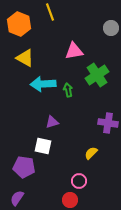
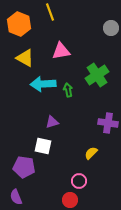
pink triangle: moved 13 px left
purple semicircle: moved 1 px left, 1 px up; rotated 56 degrees counterclockwise
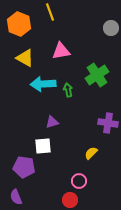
white square: rotated 18 degrees counterclockwise
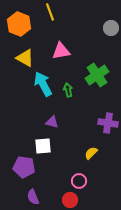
cyan arrow: rotated 65 degrees clockwise
purple triangle: rotated 32 degrees clockwise
purple semicircle: moved 17 px right
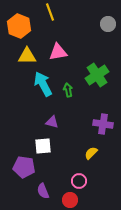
orange hexagon: moved 2 px down
gray circle: moved 3 px left, 4 px up
pink triangle: moved 3 px left, 1 px down
yellow triangle: moved 2 px right, 2 px up; rotated 30 degrees counterclockwise
purple cross: moved 5 px left, 1 px down
purple semicircle: moved 10 px right, 6 px up
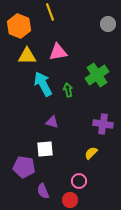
white square: moved 2 px right, 3 px down
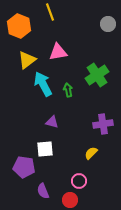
yellow triangle: moved 4 px down; rotated 36 degrees counterclockwise
purple cross: rotated 18 degrees counterclockwise
